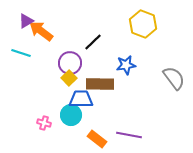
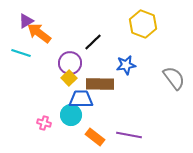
orange arrow: moved 2 px left, 2 px down
orange rectangle: moved 2 px left, 2 px up
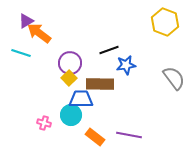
yellow hexagon: moved 22 px right, 2 px up
black line: moved 16 px right, 8 px down; rotated 24 degrees clockwise
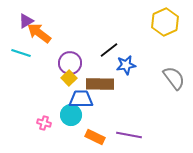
yellow hexagon: rotated 16 degrees clockwise
black line: rotated 18 degrees counterclockwise
orange rectangle: rotated 12 degrees counterclockwise
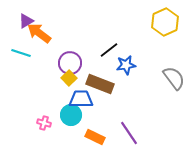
brown rectangle: rotated 20 degrees clockwise
purple line: moved 2 px up; rotated 45 degrees clockwise
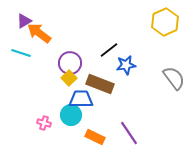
purple triangle: moved 2 px left
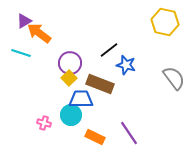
yellow hexagon: rotated 24 degrees counterclockwise
blue star: rotated 24 degrees clockwise
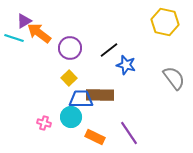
cyan line: moved 7 px left, 15 px up
purple circle: moved 15 px up
brown rectangle: moved 11 px down; rotated 20 degrees counterclockwise
cyan circle: moved 2 px down
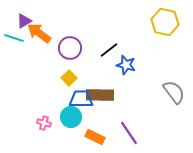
gray semicircle: moved 14 px down
